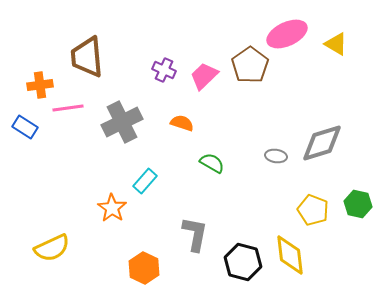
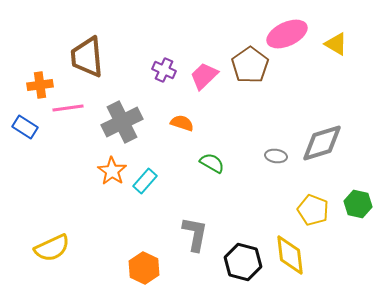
orange star: moved 37 px up
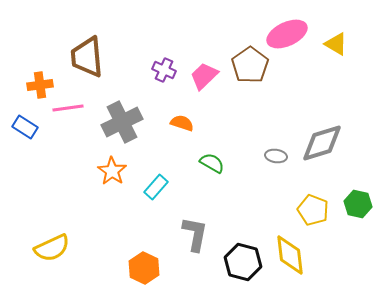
cyan rectangle: moved 11 px right, 6 px down
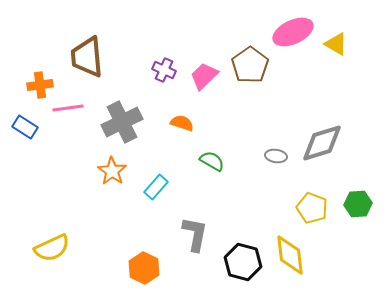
pink ellipse: moved 6 px right, 2 px up
green semicircle: moved 2 px up
green hexagon: rotated 16 degrees counterclockwise
yellow pentagon: moved 1 px left, 2 px up
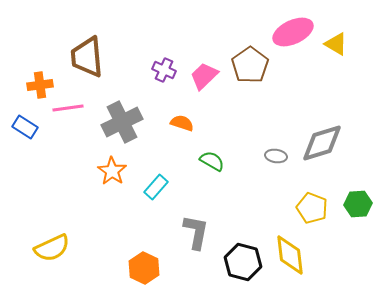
gray L-shape: moved 1 px right, 2 px up
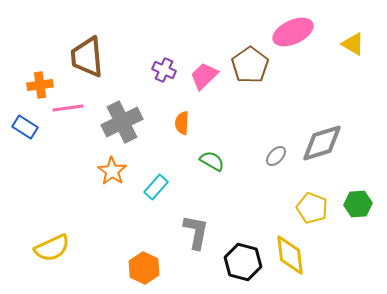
yellow triangle: moved 17 px right
orange semicircle: rotated 105 degrees counterclockwise
gray ellipse: rotated 55 degrees counterclockwise
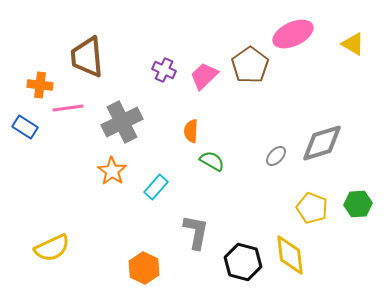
pink ellipse: moved 2 px down
orange cross: rotated 15 degrees clockwise
orange semicircle: moved 9 px right, 8 px down
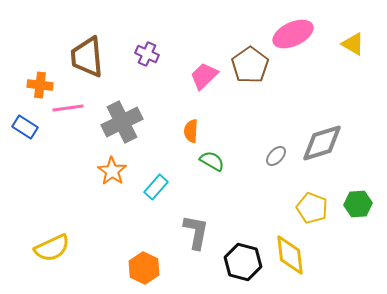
purple cross: moved 17 px left, 16 px up
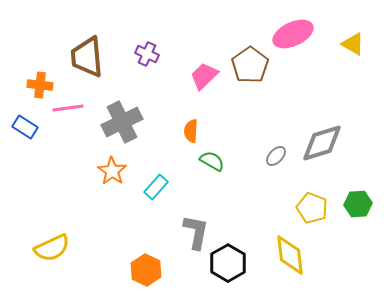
black hexagon: moved 15 px left, 1 px down; rotated 15 degrees clockwise
orange hexagon: moved 2 px right, 2 px down
